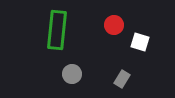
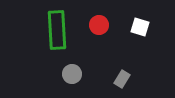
red circle: moved 15 px left
green rectangle: rotated 9 degrees counterclockwise
white square: moved 15 px up
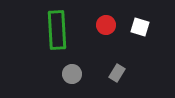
red circle: moved 7 px right
gray rectangle: moved 5 px left, 6 px up
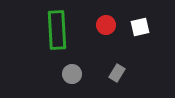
white square: rotated 30 degrees counterclockwise
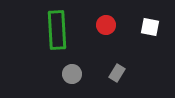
white square: moved 10 px right; rotated 24 degrees clockwise
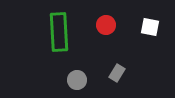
green rectangle: moved 2 px right, 2 px down
gray circle: moved 5 px right, 6 px down
